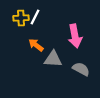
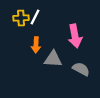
orange arrow: rotated 126 degrees counterclockwise
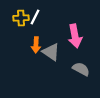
gray triangle: moved 2 px left, 7 px up; rotated 30 degrees clockwise
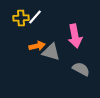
white line: rotated 14 degrees clockwise
orange arrow: moved 1 px right, 1 px down; rotated 105 degrees counterclockwise
gray triangle: rotated 18 degrees counterclockwise
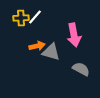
pink arrow: moved 1 px left, 1 px up
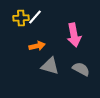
gray triangle: moved 1 px left, 14 px down
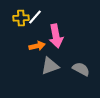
pink arrow: moved 18 px left, 1 px down
gray triangle: rotated 36 degrees counterclockwise
